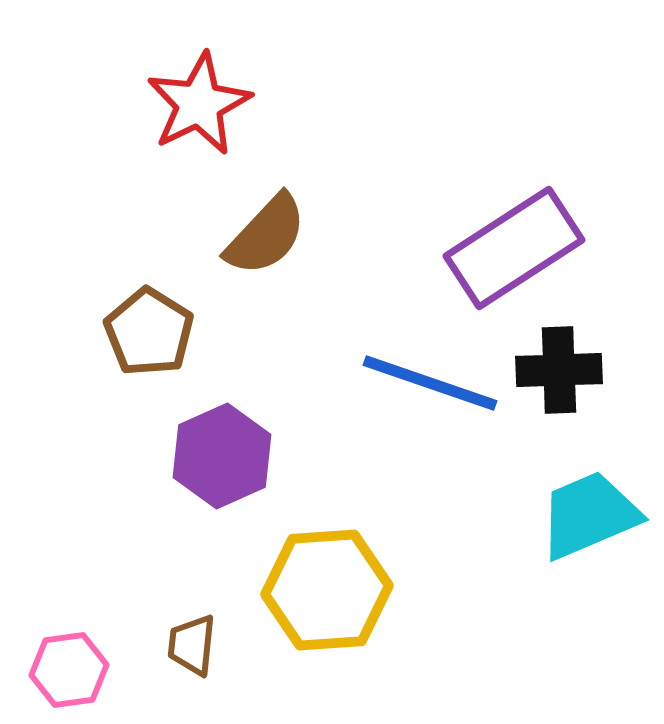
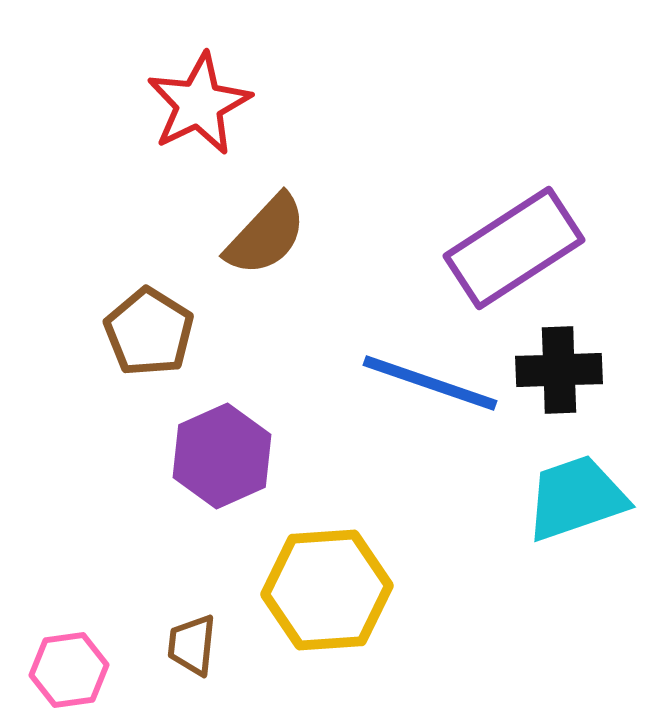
cyan trapezoid: moved 13 px left, 17 px up; rotated 4 degrees clockwise
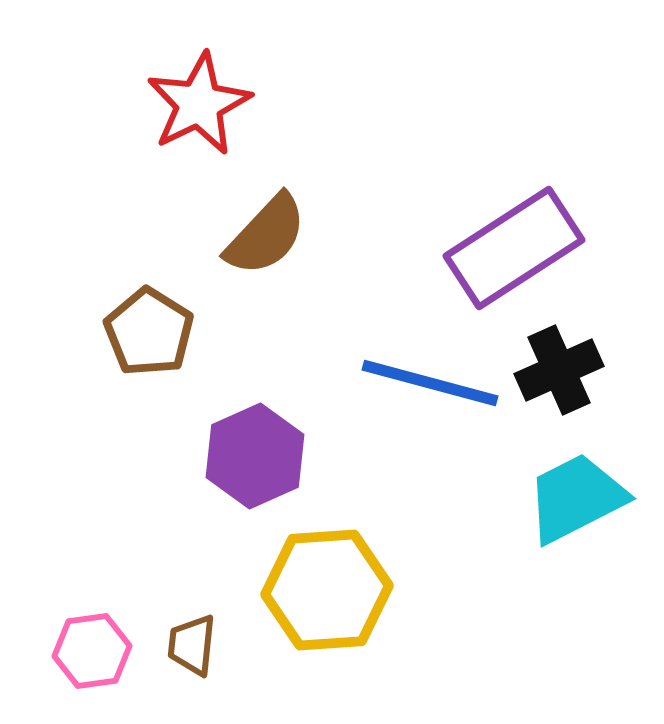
black cross: rotated 22 degrees counterclockwise
blue line: rotated 4 degrees counterclockwise
purple hexagon: moved 33 px right
cyan trapezoid: rotated 8 degrees counterclockwise
pink hexagon: moved 23 px right, 19 px up
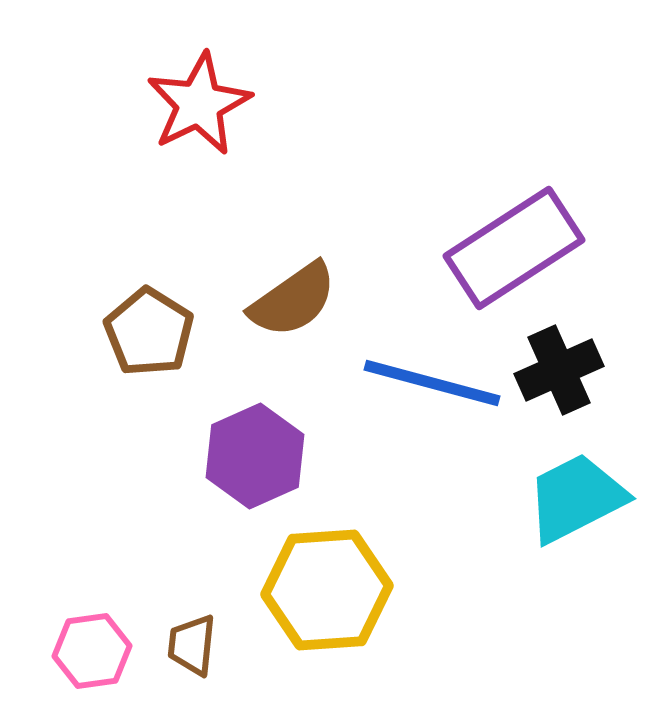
brown semicircle: moved 27 px right, 65 px down; rotated 12 degrees clockwise
blue line: moved 2 px right
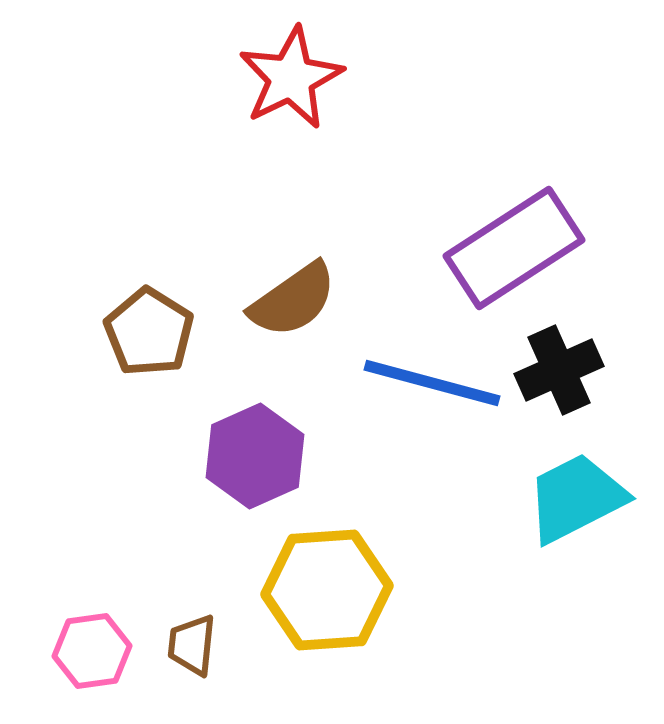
red star: moved 92 px right, 26 px up
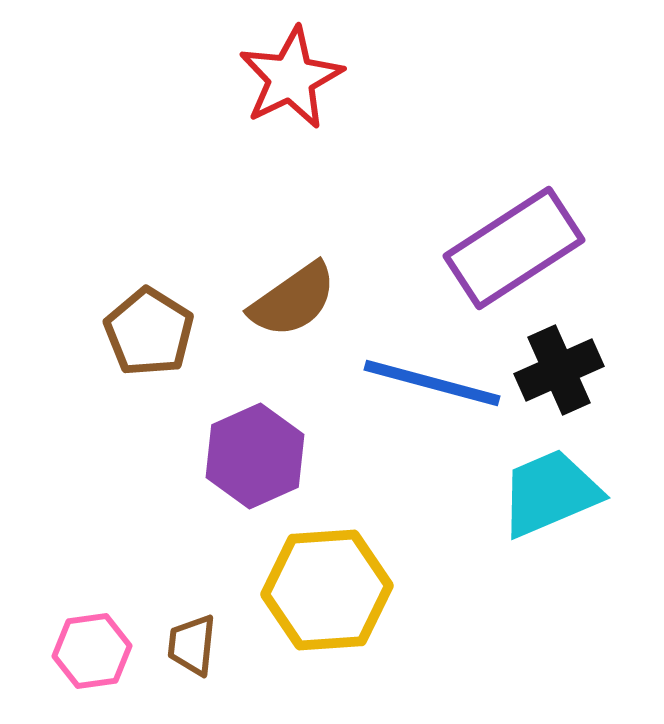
cyan trapezoid: moved 26 px left, 5 px up; rotated 4 degrees clockwise
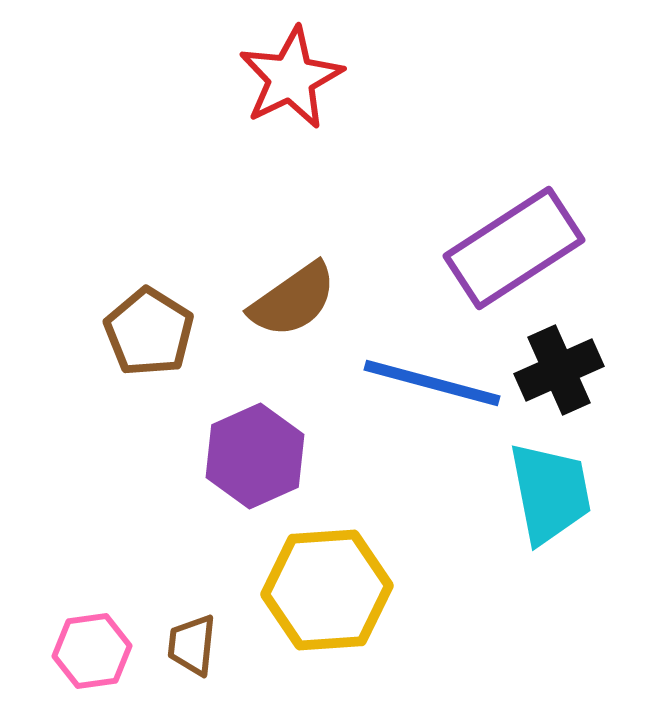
cyan trapezoid: rotated 102 degrees clockwise
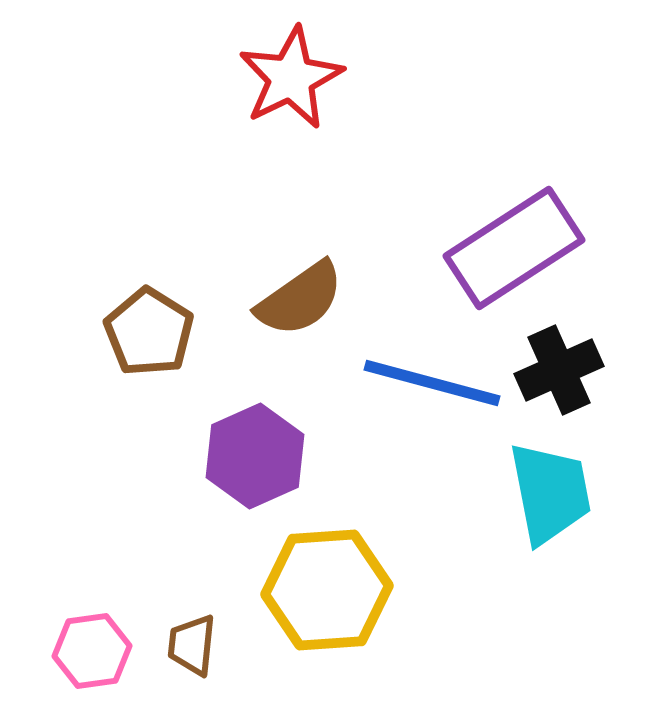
brown semicircle: moved 7 px right, 1 px up
